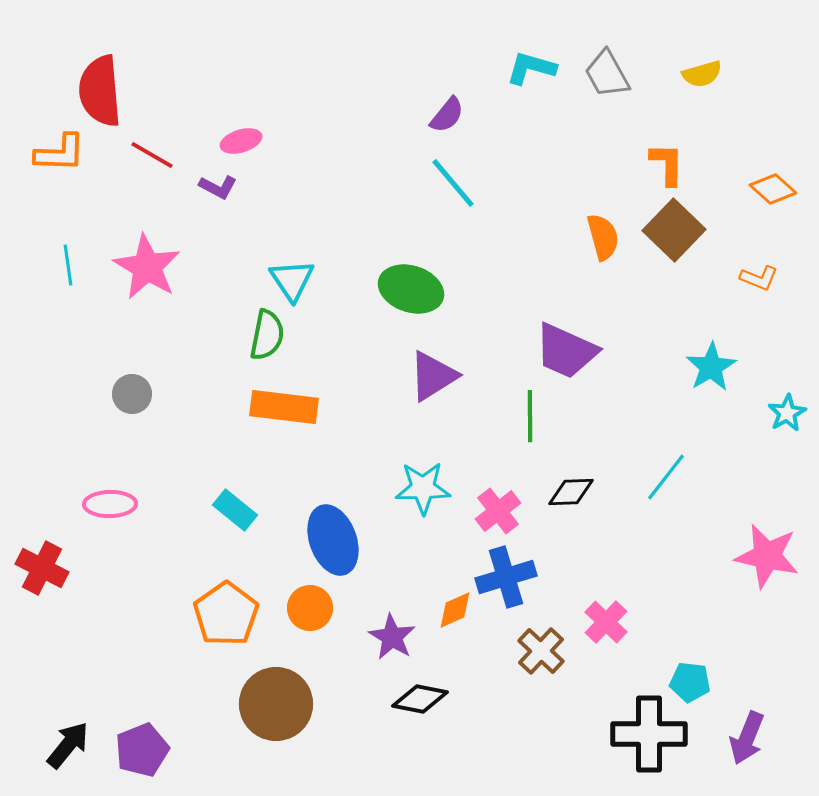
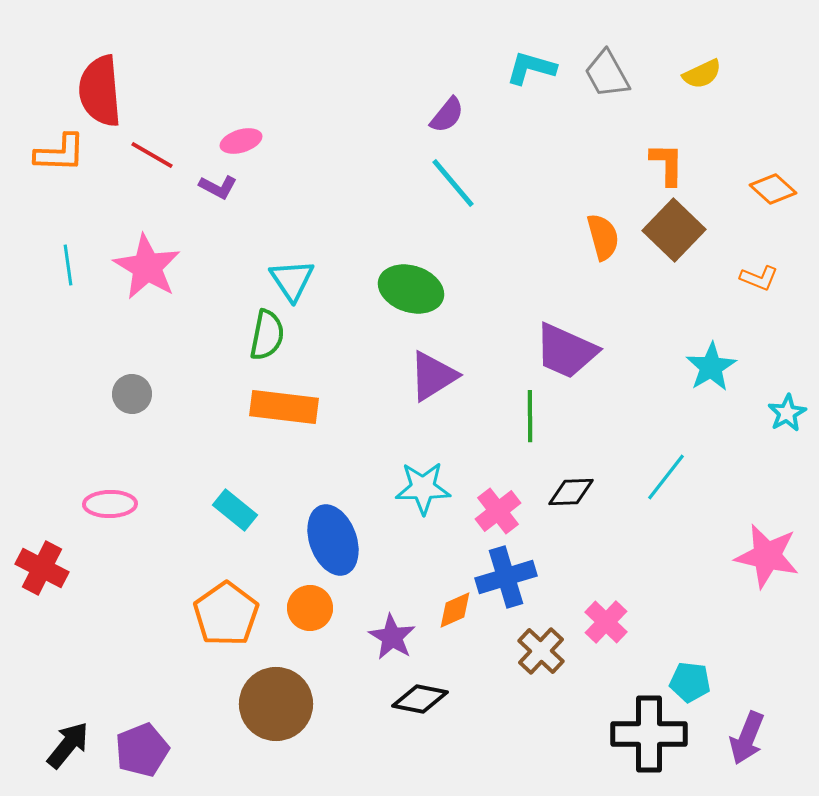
yellow semicircle at (702, 74): rotated 9 degrees counterclockwise
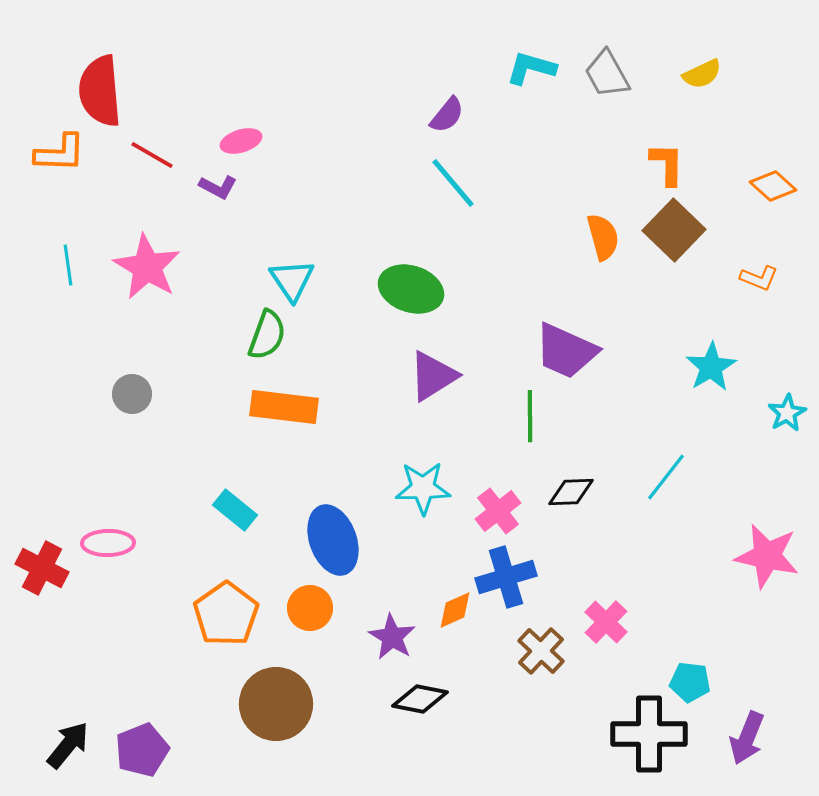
orange diamond at (773, 189): moved 3 px up
green semicircle at (267, 335): rotated 9 degrees clockwise
pink ellipse at (110, 504): moved 2 px left, 39 px down
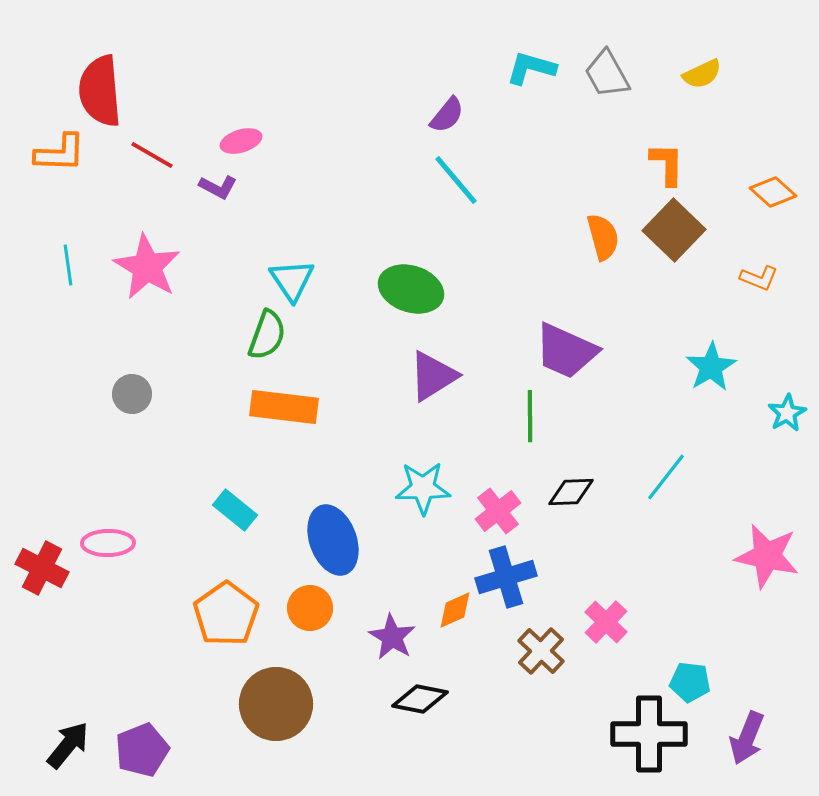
cyan line at (453, 183): moved 3 px right, 3 px up
orange diamond at (773, 186): moved 6 px down
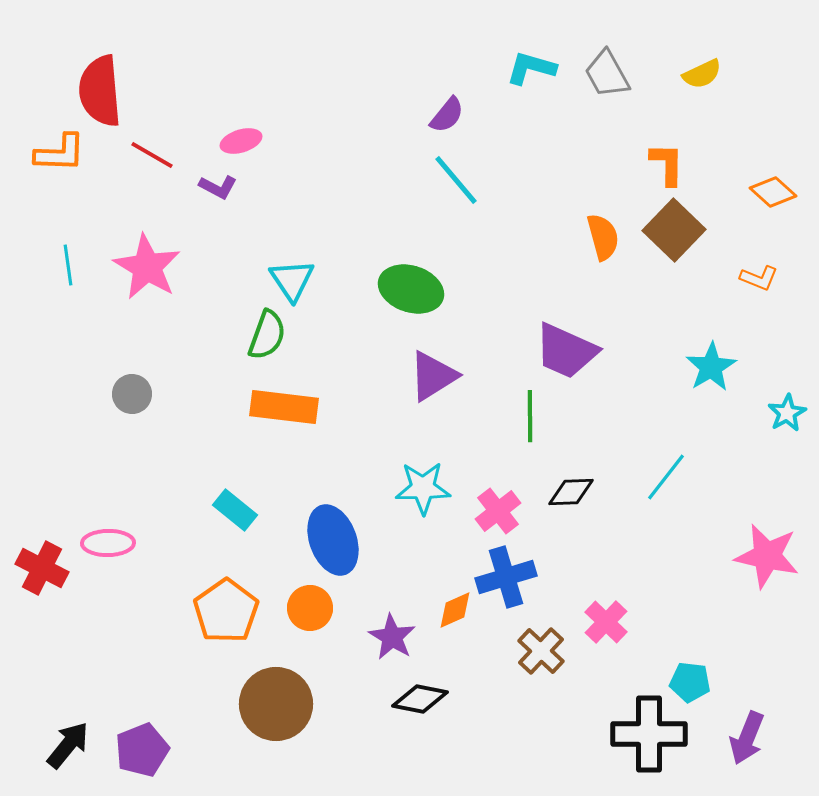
orange pentagon at (226, 614): moved 3 px up
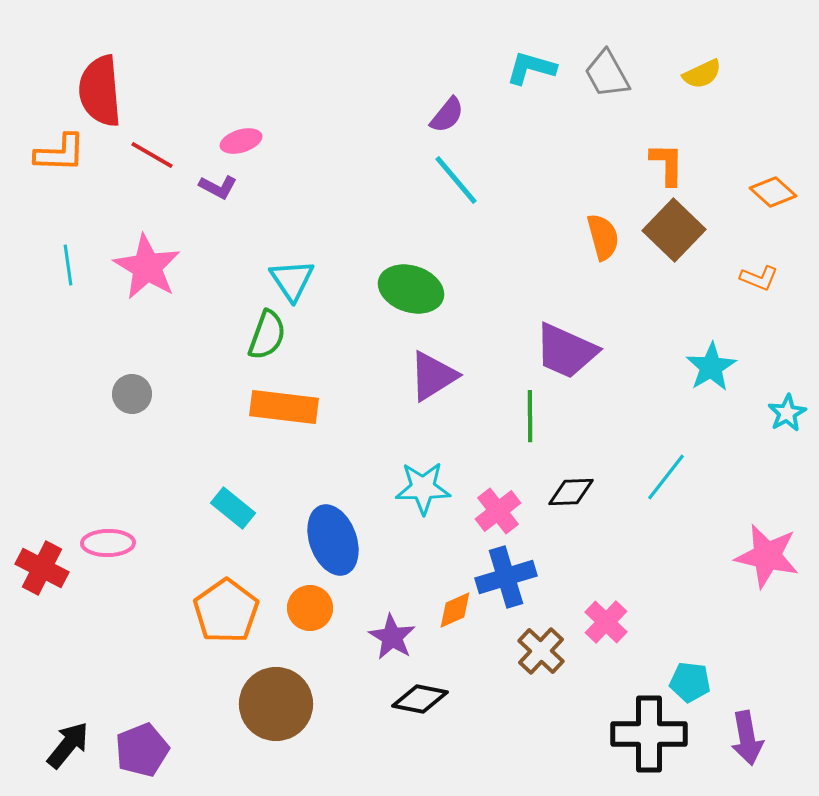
cyan rectangle at (235, 510): moved 2 px left, 2 px up
purple arrow at (747, 738): rotated 32 degrees counterclockwise
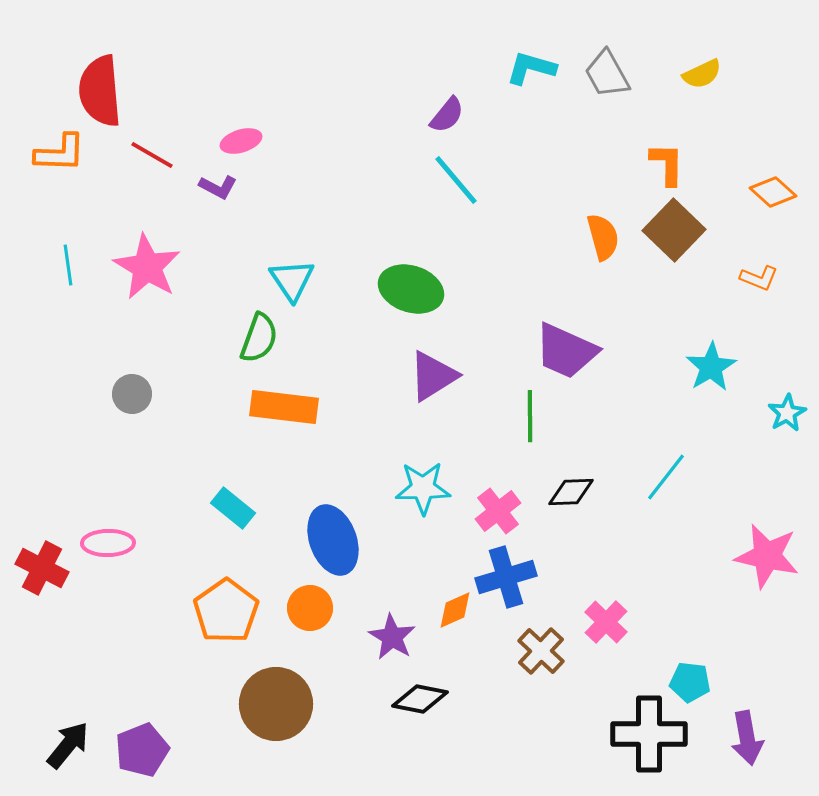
green semicircle at (267, 335): moved 8 px left, 3 px down
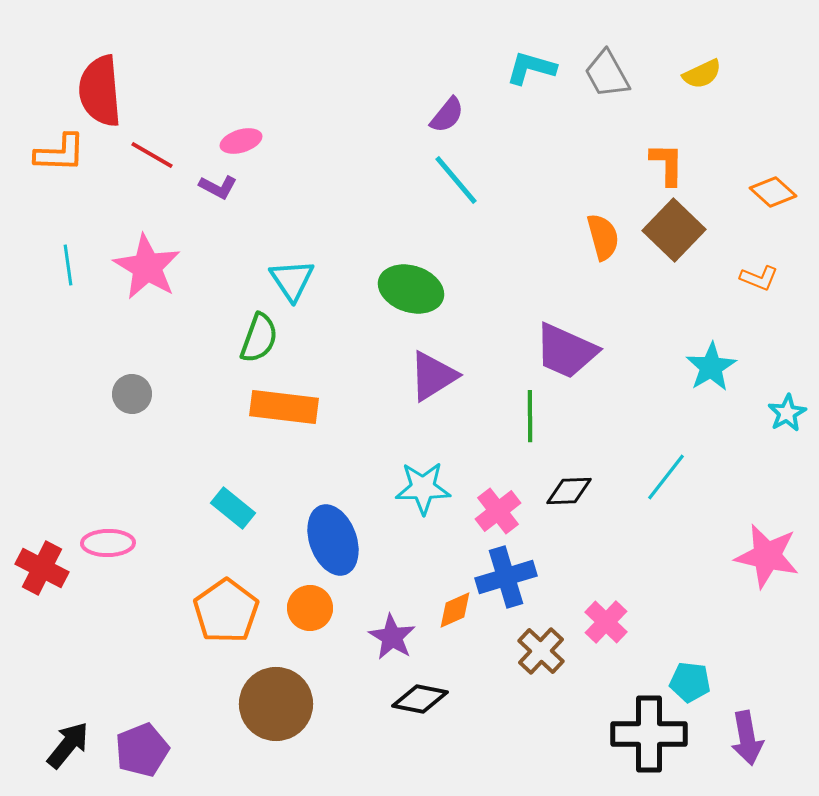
black diamond at (571, 492): moved 2 px left, 1 px up
